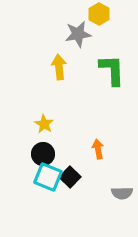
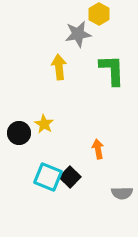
black circle: moved 24 px left, 21 px up
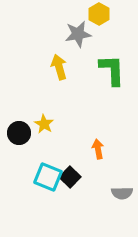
yellow arrow: rotated 10 degrees counterclockwise
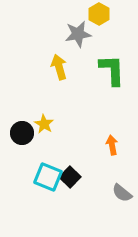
black circle: moved 3 px right
orange arrow: moved 14 px right, 4 px up
gray semicircle: rotated 40 degrees clockwise
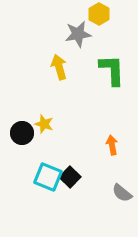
yellow star: rotated 12 degrees counterclockwise
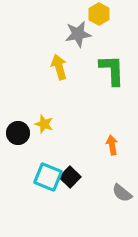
black circle: moved 4 px left
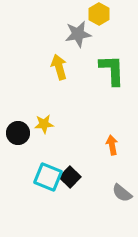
yellow star: rotated 24 degrees counterclockwise
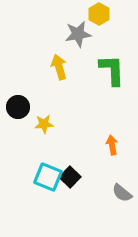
black circle: moved 26 px up
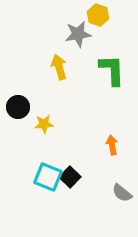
yellow hexagon: moved 1 px left, 1 px down; rotated 10 degrees counterclockwise
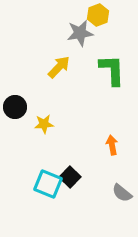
yellow hexagon: rotated 20 degrees clockwise
gray star: moved 2 px right, 1 px up
yellow arrow: rotated 60 degrees clockwise
black circle: moved 3 px left
cyan square: moved 7 px down
